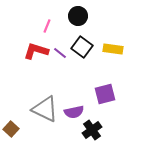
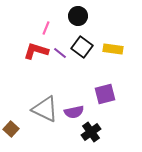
pink line: moved 1 px left, 2 px down
black cross: moved 1 px left, 2 px down
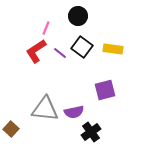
red L-shape: rotated 50 degrees counterclockwise
purple square: moved 4 px up
gray triangle: rotated 20 degrees counterclockwise
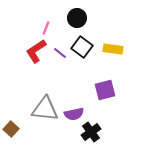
black circle: moved 1 px left, 2 px down
purple semicircle: moved 2 px down
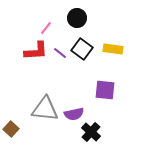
pink line: rotated 16 degrees clockwise
black square: moved 2 px down
red L-shape: rotated 150 degrees counterclockwise
purple square: rotated 20 degrees clockwise
black cross: rotated 12 degrees counterclockwise
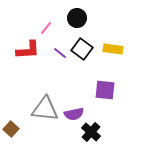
red L-shape: moved 8 px left, 1 px up
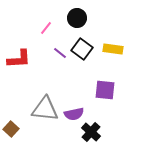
red L-shape: moved 9 px left, 9 px down
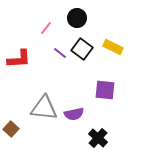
yellow rectangle: moved 2 px up; rotated 18 degrees clockwise
gray triangle: moved 1 px left, 1 px up
black cross: moved 7 px right, 6 px down
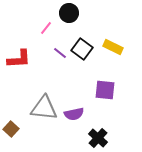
black circle: moved 8 px left, 5 px up
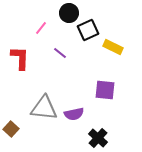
pink line: moved 5 px left
black square: moved 6 px right, 19 px up; rotated 30 degrees clockwise
red L-shape: moved 1 px right, 1 px up; rotated 85 degrees counterclockwise
